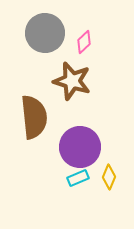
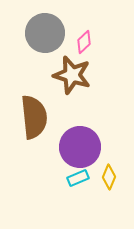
brown star: moved 6 px up
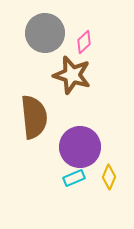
cyan rectangle: moved 4 px left
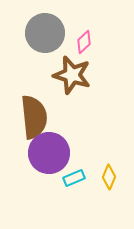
purple circle: moved 31 px left, 6 px down
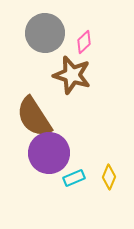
brown semicircle: rotated 153 degrees clockwise
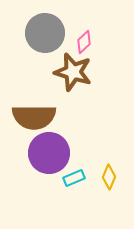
brown star: moved 1 px right, 3 px up
brown semicircle: rotated 57 degrees counterclockwise
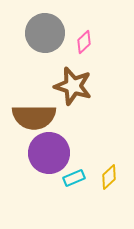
brown star: moved 14 px down
yellow diamond: rotated 25 degrees clockwise
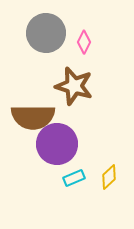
gray circle: moved 1 px right
pink diamond: rotated 20 degrees counterclockwise
brown star: moved 1 px right
brown semicircle: moved 1 px left
purple circle: moved 8 px right, 9 px up
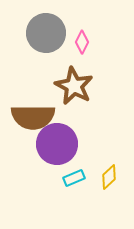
pink diamond: moved 2 px left
brown star: rotated 12 degrees clockwise
